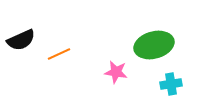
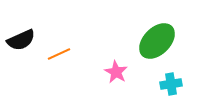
green ellipse: moved 3 px right, 4 px up; rotated 30 degrees counterclockwise
pink star: rotated 20 degrees clockwise
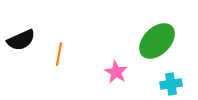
orange line: rotated 55 degrees counterclockwise
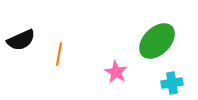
cyan cross: moved 1 px right, 1 px up
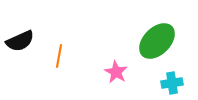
black semicircle: moved 1 px left, 1 px down
orange line: moved 2 px down
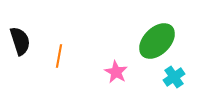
black semicircle: rotated 84 degrees counterclockwise
cyan cross: moved 2 px right, 6 px up; rotated 25 degrees counterclockwise
